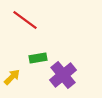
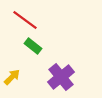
green rectangle: moved 5 px left, 12 px up; rotated 48 degrees clockwise
purple cross: moved 2 px left, 2 px down
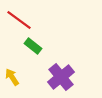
red line: moved 6 px left
yellow arrow: rotated 78 degrees counterclockwise
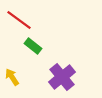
purple cross: moved 1 px right
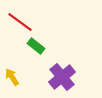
red line: moved 1 px right, 2 px down
green rectangle: moved 3 px right
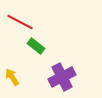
red line: rotated 8 degrees counterclockwise
purple cross: rotated 12 degrees clockwise
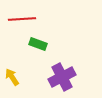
red line: moved 2 px right, 3 px up; rotated 32 degrees counterclockwise
green rectangle: moved 2 px right, 2 px up; rotated 18 degrees counterclockwise
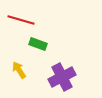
red line: moved 1 px left, 1 px down; rotated 20 degrees clockwise
yellow arrow: moved 7 px right, 7 px up
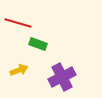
red line: moved 3 px left, 3 px down
yellow arrow: rotated 102 degrees clockwise
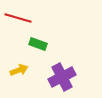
red line: moved 5 px up
